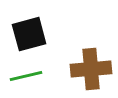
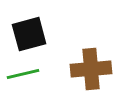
green line: moved 3 px left, 2 px up
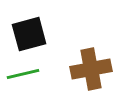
brown cross: rotated 6 degrees counterclockwise
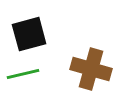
brown cross: rotated 27 degrees clockwise
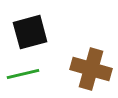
black square: moved 1 px right, 2 px up
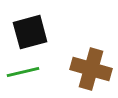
green line: moved 2 px up
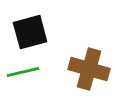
brown cross: moved 2 px left
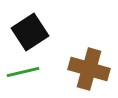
black square: rotated 18 degrees counterclockwise
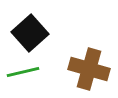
black square: moved 1 px down; rotated 9 degrees counterclockwise
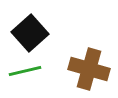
green line: moved 2 px right, 1 px up
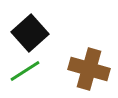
green line: rotated 20 degrees counterclockwise
